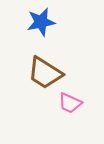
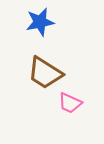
blue star: moved 1 px left
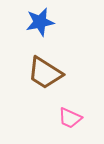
pink trapezoid: moved 15 px down
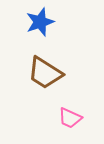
blue star: rotated 8 degrees counterclockwise
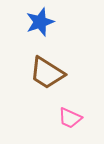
brown trapezoid: moved 2 px right
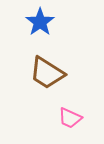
blue star: rotated 16 degrees counterclockwise
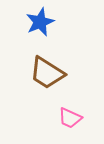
blue star: rotated 12 degrees clockwise
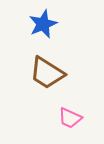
blue star: moved 3 px right, 2 px down
